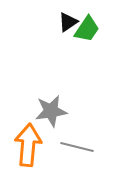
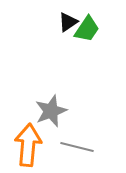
gray star: rotated 12 degrees counterclockwise
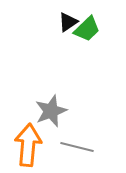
green trapezoid: rotated 12 degrees clockwise
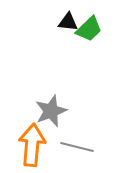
black triangle: rotated 40 degrees clockwise
green trapezoid: moved 2 px right
orange arrow: moved 4 px right
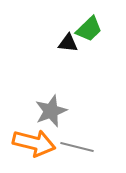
black triangle: moved 21 px down
orange arrow: moved 2 px right, 2 px up; rotated 99 degrees clockwise
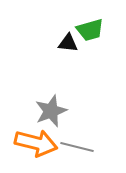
green trapezoid: moved 1 px right, 1 px down; rotated 28 degrees clockwise
orange arrow: moved 2 px right
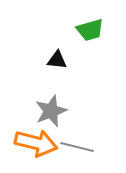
black triangle: moved 11 px left, 17 px down
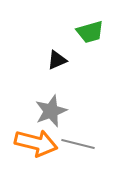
green trapezoid: moved 2 px down
black triangle: rotated 30 degrees counterclockwise
gray line: moved 1 px right, 3 px up
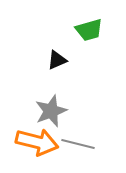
green trapezoid: moved 1 px left, 2 px up
orange arrow: moved 1 px right, 1 px up
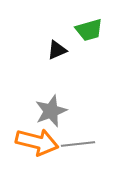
black triangle: moved 10 px up
gray line: rotated 20 degrees counterclockwise
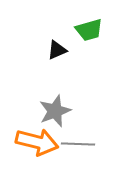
gray star: moved 4 px right
gray line: rotated 8 degrees clockwise
